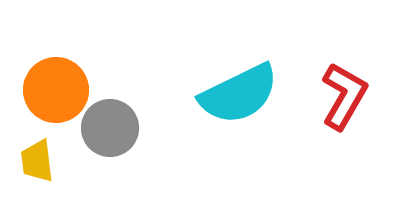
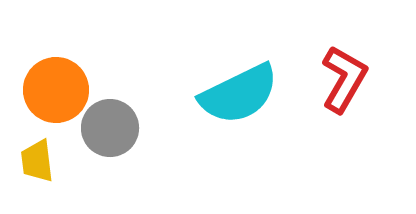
red L-shape: moved 17 px up
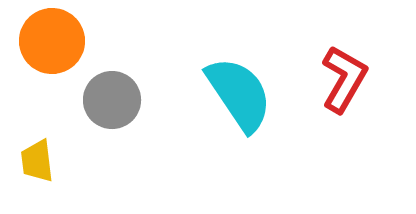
orange circle: moved 4 px left, 49 px up
cyan semicircle: rotated 98 degrees counterclockwise
gray circle: moved 2 px right, 28 px up
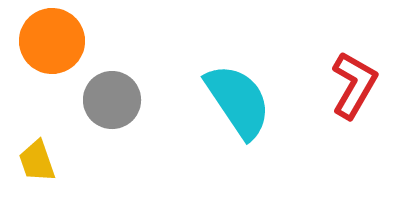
red L-shape: moved 10 px right, 6 px down
cyan semicircle: moved 1 px left, 7 px down
yellow trapezoid: rotated 12 degrees counterclockwise
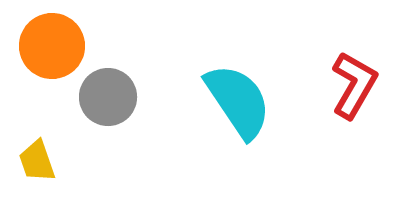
orange circle: moved 5 px down
gray circle: moved 4 px left, 3 px up
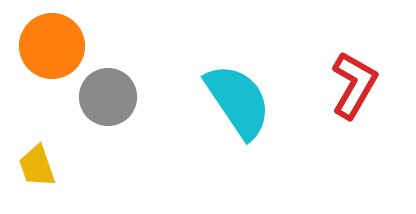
yellow trapezoid: moved 5 px down
